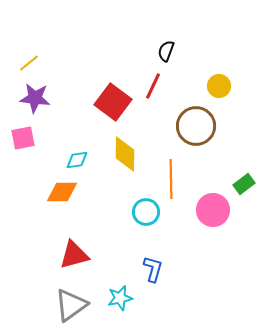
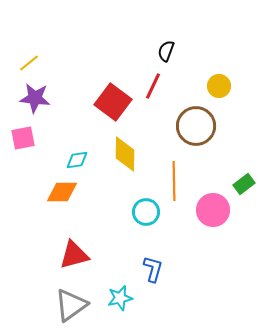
orange line: moved 3 px right, 2 px down
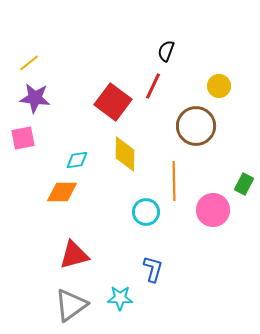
green rectangle: rotated 25 degrees counterclockwise
cyan star: rotated 15 degrees clockwise
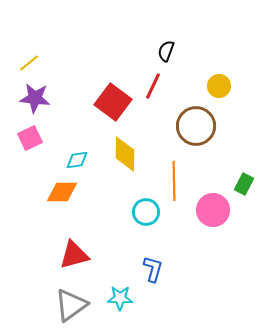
pink square: moved 7 px right; rotated 15 degrees counterclockwise
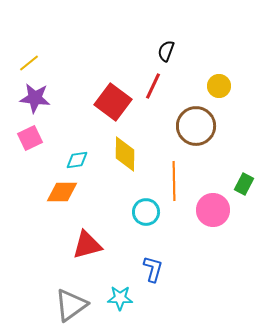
red triangle: moved 13 px right, 10 px up
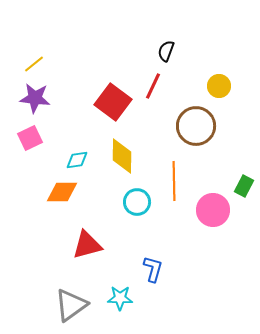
yellow line: moved 5 px right, 1 px down
yellow diamond: moved 3 px left, 2 px down
green rectangle: moved 2 px down
cyan circle: moved 9 px left, 10 px up
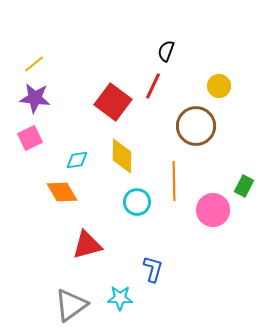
orange diamond: rotated 60 degrees clockwise
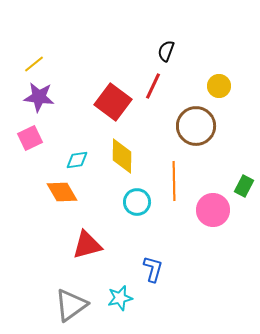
purple star: moved 4 px right, 1 px up
cyan star: rotated 15 degrees counterclockwise
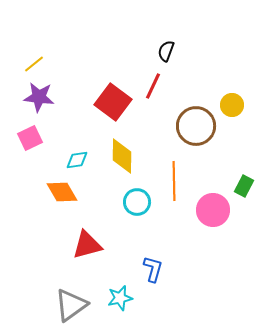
yellow circle: moved 13 px right, 19 px down
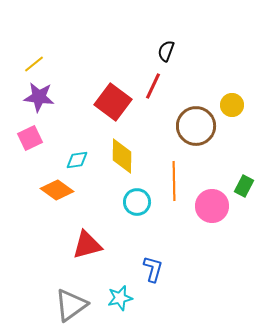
orange diamond: moved 5 px left, 2 px up; rotated 24 degrees counterclockwise
pink circle: moved 1 px left, 4 px up
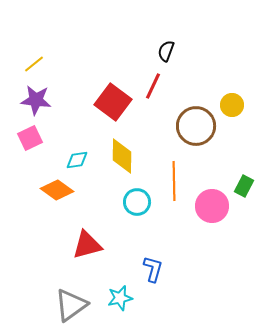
purple star: moved 3 px left, 3 px down
